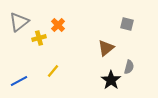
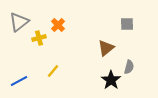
gray square: rotated 16 degrees counterclockwise
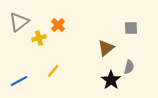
gray square: moved 4 px right, 4 px down
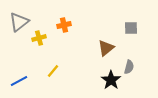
orange cross: moved 6 px right; rotated 32 degrees clockwise
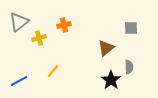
gray semicircle: rotated 16 degrees counterclockwise
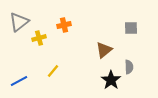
brown triangle: moved 2 px left, 2 px down
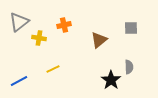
yellow cross: rotated 24 degrees clockwise
brown triangle: moved 5 px left, 10 px up
yellow line: moved 2 px up; rotated 24 degrees clockwise
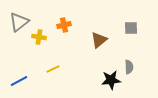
yellow cross: moved 1 px up
black star: rotated 30 degrees clockwise
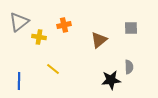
yellow line: rotated 64 degrees clockwise
blue line: rotated 60 degrees counterclockwise
